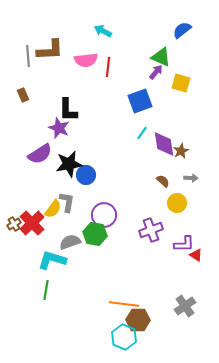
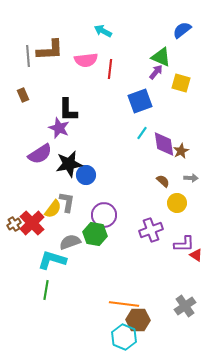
red line: moved 2 px right, 2 px down
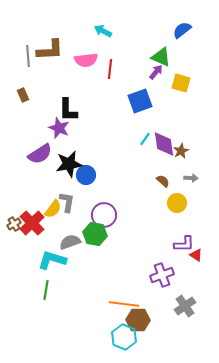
cyan line: moved 3 px right, 6 px down
purple cross: moved 11 px right, 45 px down
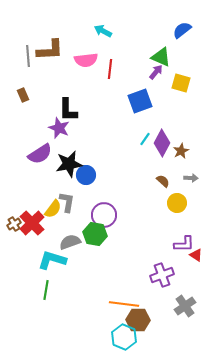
purple diamond: moved 2 px left, 1 px up; rotated 36 degrees clockwise
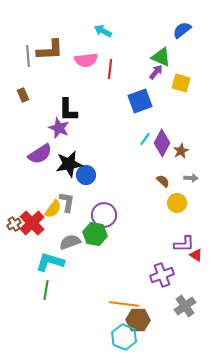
cyan L-shape: moved 2 px left, 2 px down
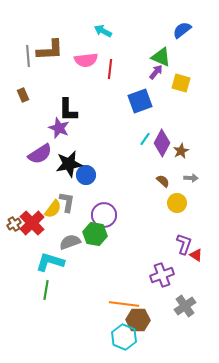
purple L-shape: rotated 70 degrees counterclockwise
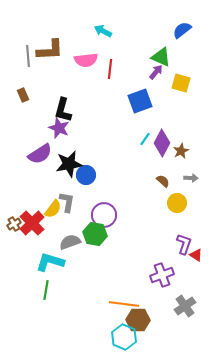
black L-shape: moved 5 px left; rotated 15 degrees clockwise
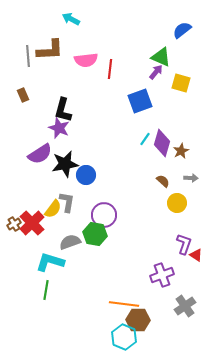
cyan arrow: moved 32 px left, 12 px up
purple diamond: rotated 12 degrees counterclockwise
black star: moved 4 px left
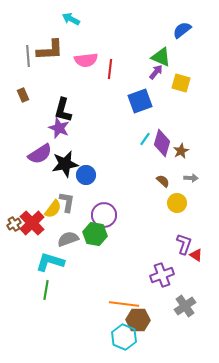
gray semicircle: moved 2 px left, 3 px up
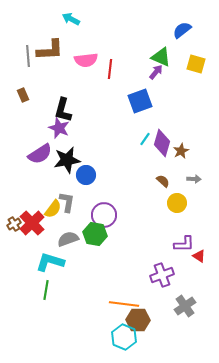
yellow square: moved 15 px right, 19 px up
black star: moved 2 px right, 4 px up
gray arrow: moved 3 px right, 1 px down
purple L-shape: rotated 70 degrees clockwise
red triangle: moved 3 px right, 1 px down
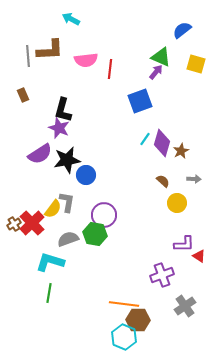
green line: moved 3 px right, 3 px down
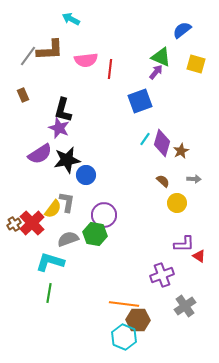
gray line: rotated 40 degrees clockwise
